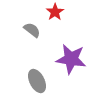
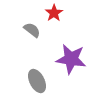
red star: moved 1 px left, 1 px down
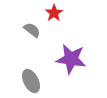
gray ellipse: moved 6 px left
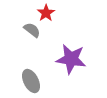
red star: moved 8 px left
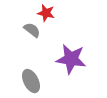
red star: rotated 24 degrees counterclockwise
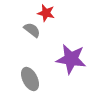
gray ellipse: moved 1 px left, 2 px up
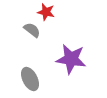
red star: moved 1 px up
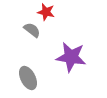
purple star: moved 2 px up
gray ellipse: moved 2 px left, 1 px up
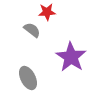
red star: moved 1 px right; rotated 18 degrees counterclockwise
purple star: rotated 24 degrees clockwise
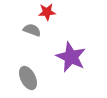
gray semicircle: rotated 18 degrees counterclockwise
purple star: rotated 8 degrees counterclockwise
